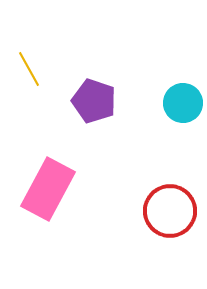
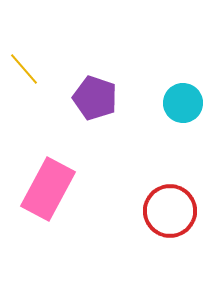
yellow line: moved 5 px left; rotated 12 degrees counterclockwise
purple pentagon: moved 1 px right, 3 px up
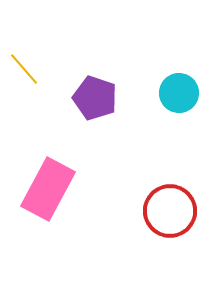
cyan circle: moved 4 px left, 10 px up
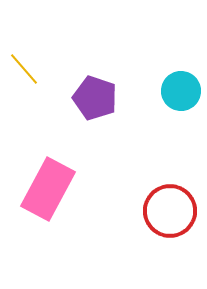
cyan circle: moved 2 px right, 2 px up
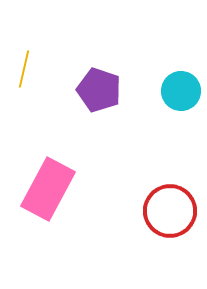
yellow line: rotated 54 degrees clockwise
purple pentagon: moved 4 px right, 8 px up
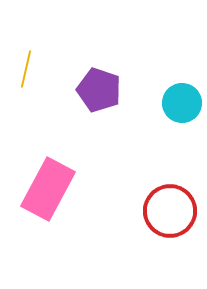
yellow line: moved 2 px right
cyan circle: moved 1 px right, 12 px down
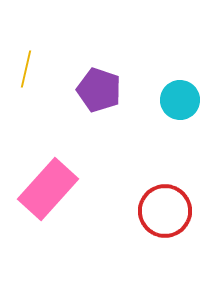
cyan circle: moved 2 px left, 3 px up
pink rectangle: rotated 14 degrees clockwise
red circle: moved 5 px left
